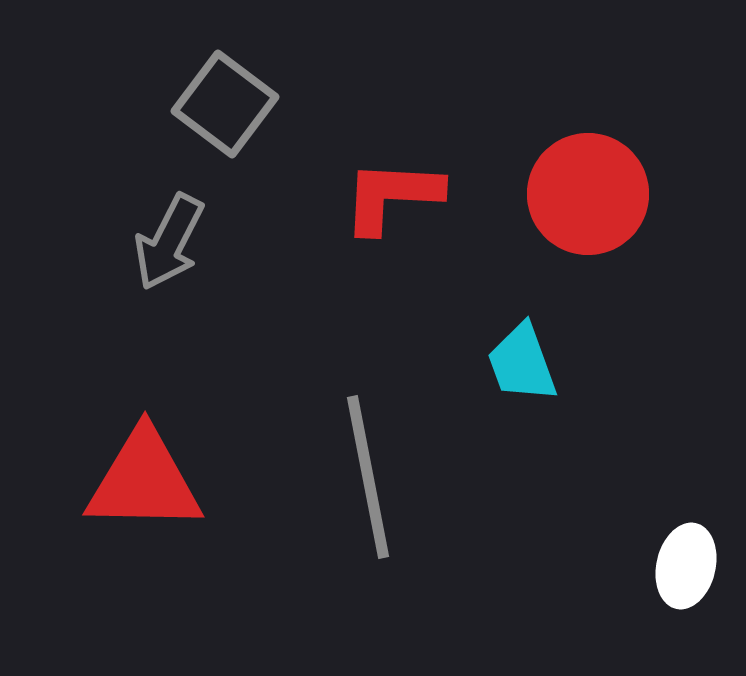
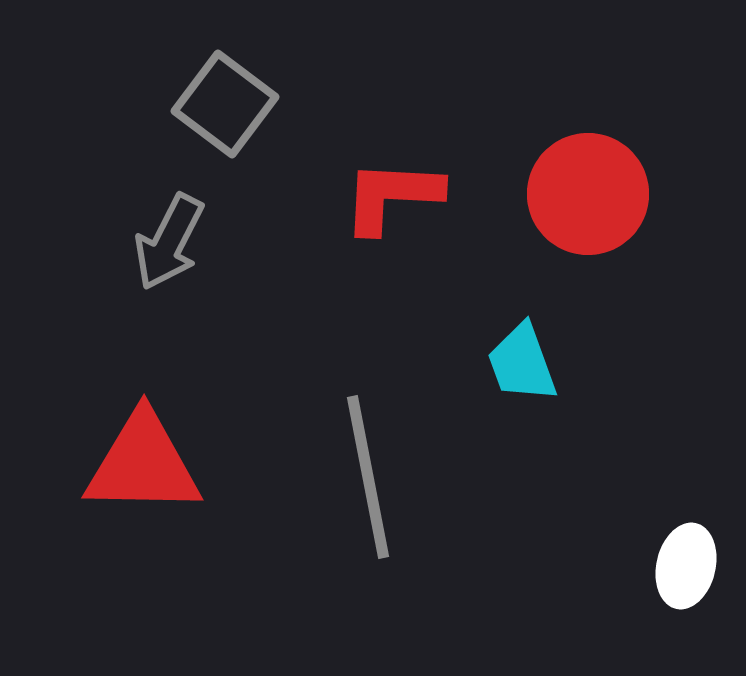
red triangle: moved 1 px left, 17 px up
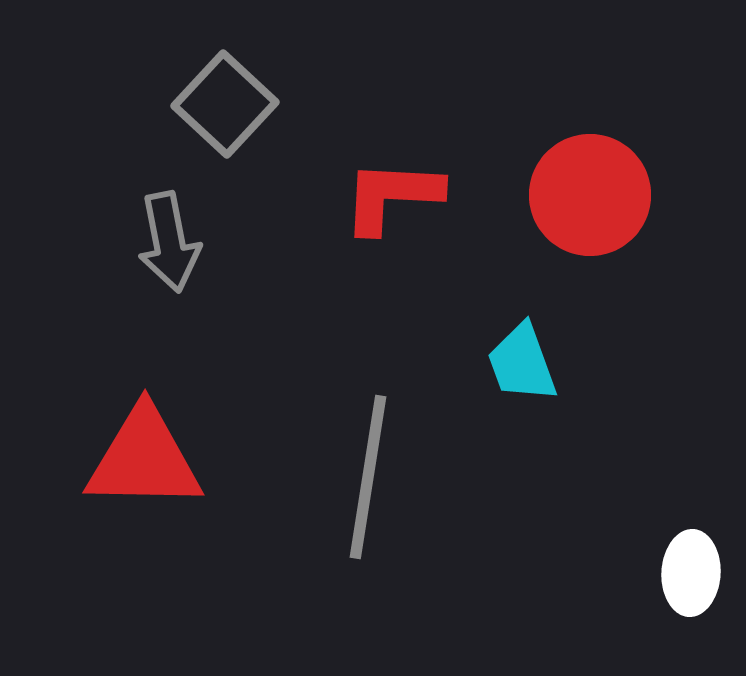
gray square: rotated 6 degrees clockwise
red circle: moved 2 px right, 1 px down
gray arrow: rotated 38 degrees counterclockwise
red triangle: moved 1 px right, 5 px up
gray line: rotated 20 degrees clockwise
white ellipse: moved 5 px right, 7 px down; rotated 10 degrees counterclockwise
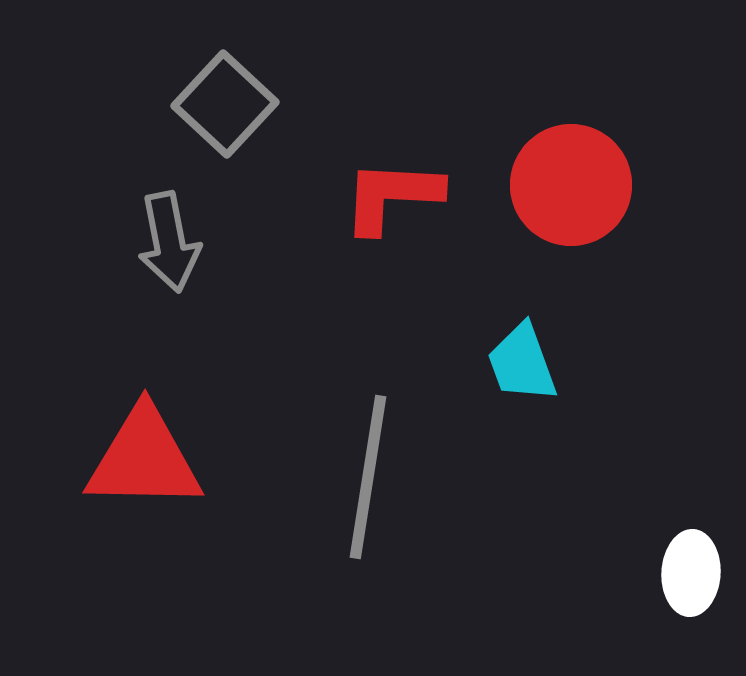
red circle: moved 19 px left, 10 px up
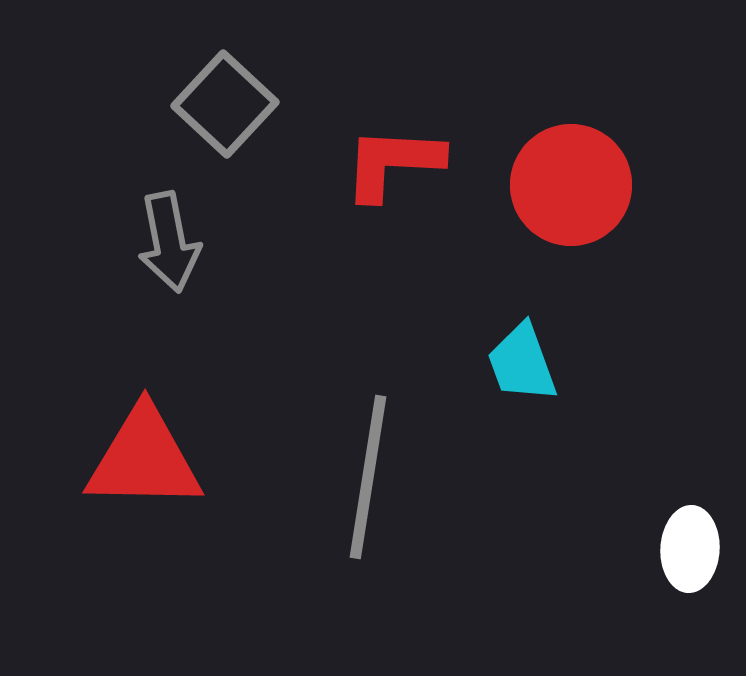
red L-shape: moved 1 px right, 33 px up
white ellipse: moved 1 px left, 24 px up
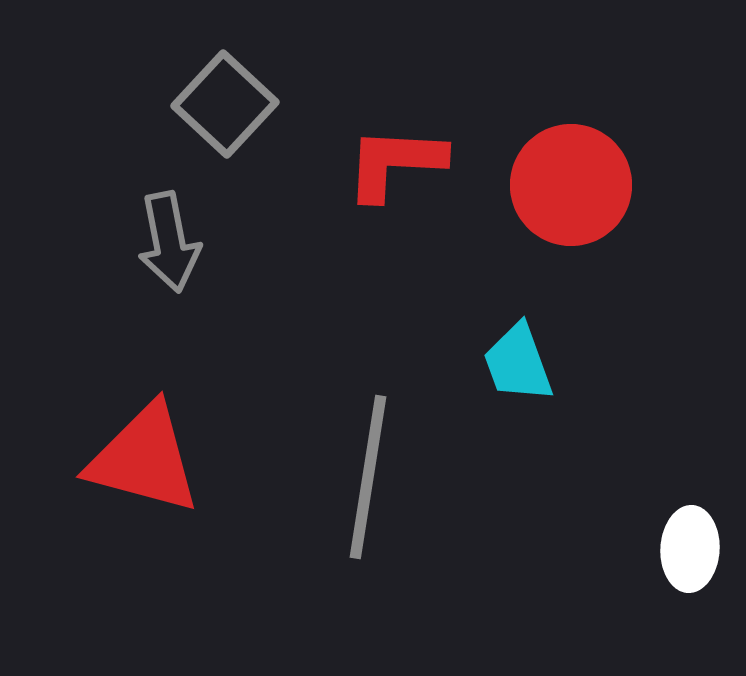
red L-shape: moved 2 px right
cyan trapezoid: moved 4 px left
red triangle: rotated 14 degrees clockwise
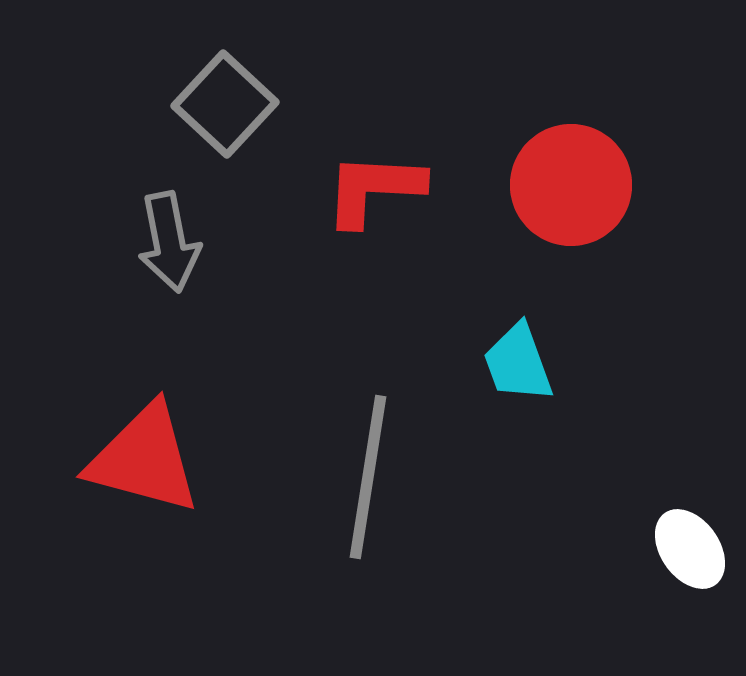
red L-shape: moved 21 px left, 26 px down
white ellipse: rotated 38 degrees counterclockwise
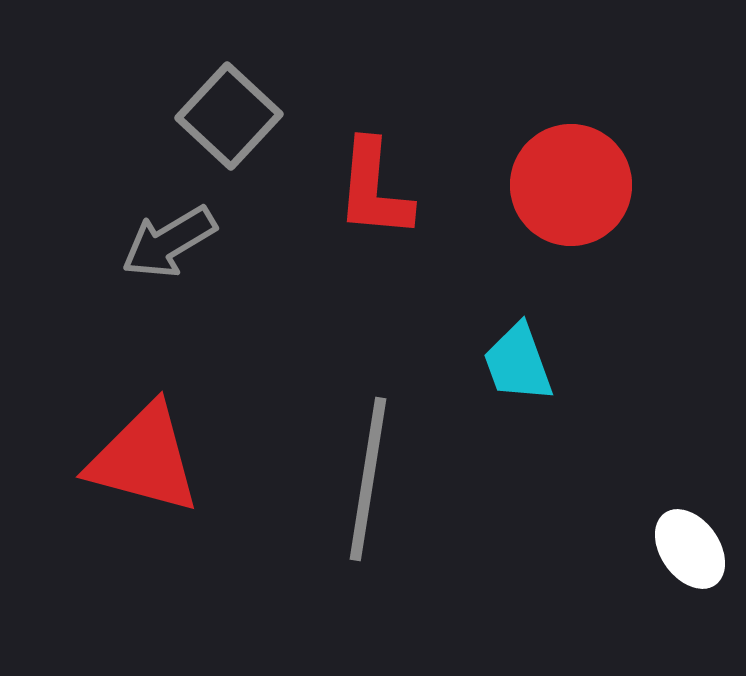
gray square: moved 4 px right, 12 px down
red L-shape: rotated 88 degrees counterclockwise
gray arrow: rotated 70 degrees clockwise
gray line: moved 2 px down
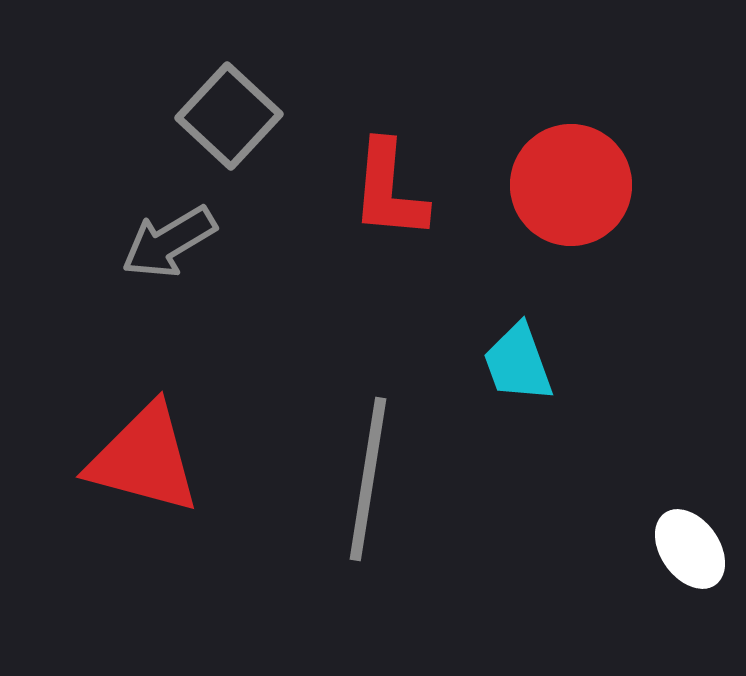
red L-shape: moved 15 px right, 1 px down
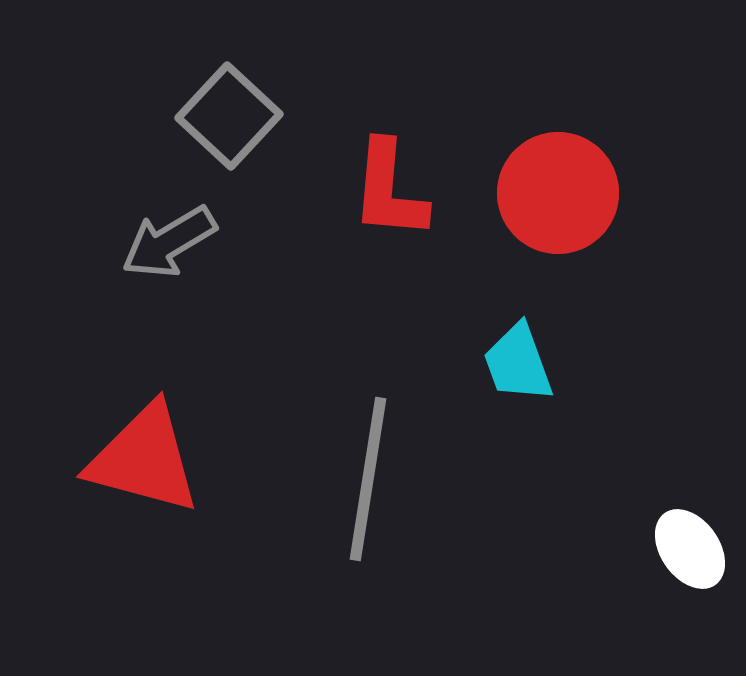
red circle: moved 13 px left, 8 px down
